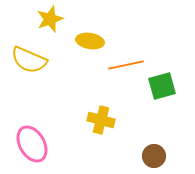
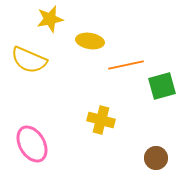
yellow star: rotated 8 degrees clockwise
brown circle: moved 2 px right, 2 px down
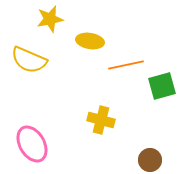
brown circle: moved 6 px left, 2 px down
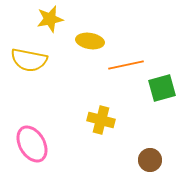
yellow semicircle: rotated 12 degrees counterclockwise
green square: moved 2 px down
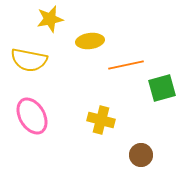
yellow ellipse: rotated 16 degrees counterclockwise
pink ellipse: moved 28 px up
brown circle: moved 9 px left, 5 px up
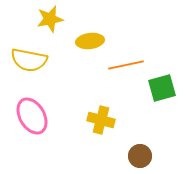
brown circle: moved 1 px left, 1 px down
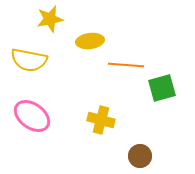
orange line: rotated 16 degrees clockwise
pink ellipse: rotated 24 degrees counterclockwise
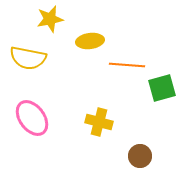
yellow semicircle: moved 1 px left, 2 px up
orange line: moved 1 px right
pink ellipse: moved 2 px down; rotated 18 degrees clockwise
yellow cross: moved 2 px left, 2 px down
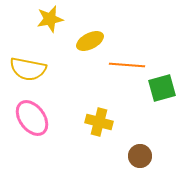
yellow ellipse: rotated 20 degrees counterclockwise
yellow semicircle: moved 11 px down
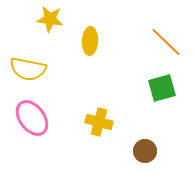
yellow star: rotated 20 degrees clockwise
yellow ellipse: rotated 60 degrees counterclockwise
orange line: moved 39 px right, 23 px up; rotated 40 degrees clockwise
brown circle: moved 5 px right, 5 px up
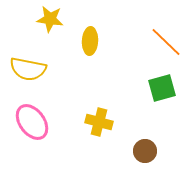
pink ellipse: moved 4 px down
